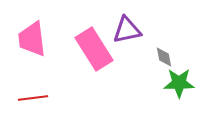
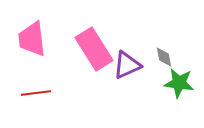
purple triangle: moved 35 px down; rotated 12 degrees counterclockwise
green star: rotated 8 degrees clockwise
red line: moved 3 px right, 5 px up
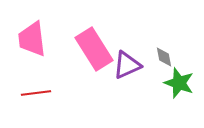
green star: rotated 12 degrees clockwise
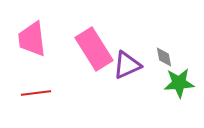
green star: rotated 24 degrees counterclockwise
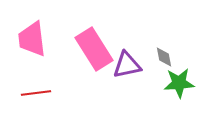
purple triangle: rotated 12 degrees clockwise
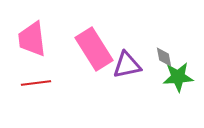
green star: moved 1 px left, 6 px up
red line: moved 10 px up
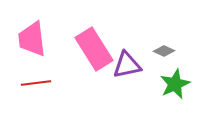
gray diamond: moved 6 px up; rotated 55 degrees counterclockwise
green star: moved 3 px left, 7 px down; rotated 20 degrees counterclockwise
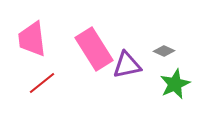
red line: moved 6 px right; rotated 32 degrees counterclockwise
